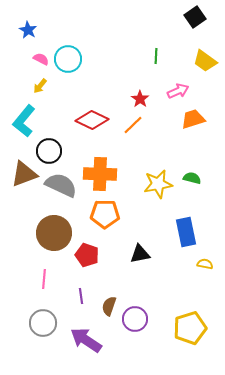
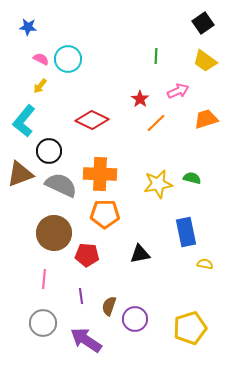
black square: moved 8 px right, 6 px down
blue star: moved 3 px up; rotated 24 degrees counterclockwise
orange trapezoid: moved 13 px right
orange line: moved 23 px right, 2 px up
brown triangle: moved 4 px left
red pentagon: rotated 15 degrees counterclockwise
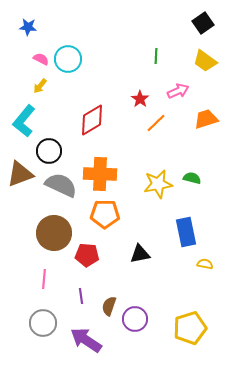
red diamond: rotated 56 degrees counterclockwise
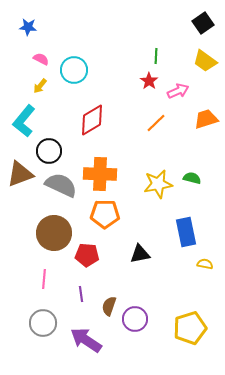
cyan circle: moved 6 px right, 11 px down
red star: moved 9 px right, 18 px up
purple line: moved 2 px up
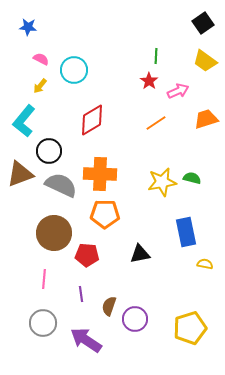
orange line: rotated 10 degrees clockwise
yellow star: moved 4 px right, 2 px up
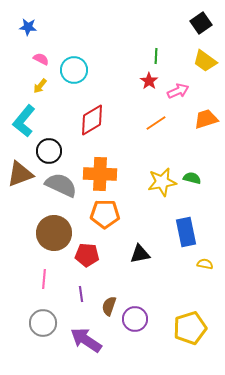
black square: moved 2 px left
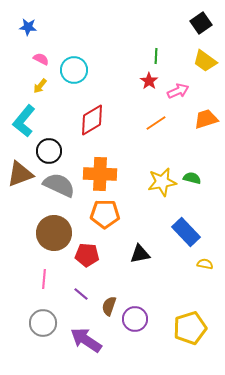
gray semicircle: moved 2 px left
blue rectangle: rotated 32 degrees counterclockwise
purple line: rotated 42 degrees counterclockwise
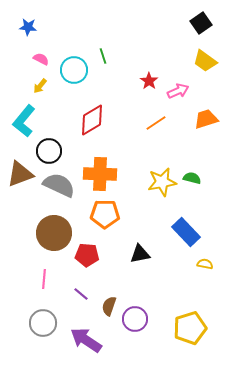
green line: moved 53 px left; rotated 21 degrees counterclockwise
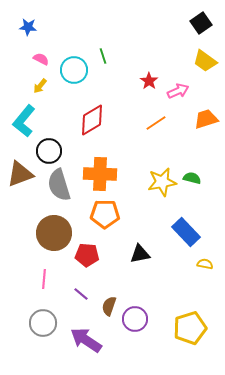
gray semicircle: rotated 132 degrees counterclockwise
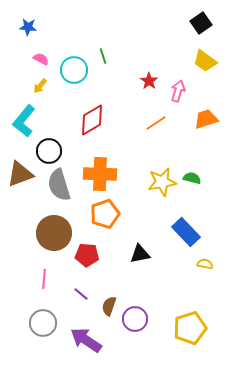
pink arrow: rotated 50 degrees counterclockwise
orange pentagon: rotated 20 degrees counterclockwise
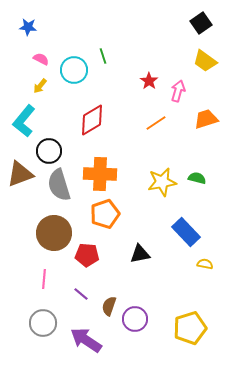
green semicircle: moved 5 px right
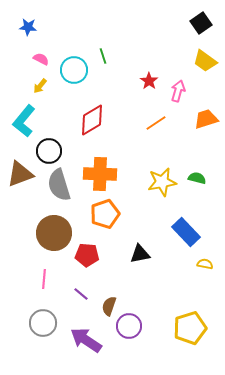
purple circle: moved 6 px left, 7 px down
